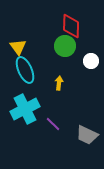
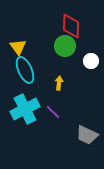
purple line: moved 12 px up
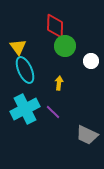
red diamond: moved 16 px left
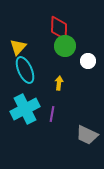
red diamond: moved 4 px right, 2 px down
yellow triangle: rotated 18 degrees clockwise
white circle: moved 3 px left
purple line: moved 1 px left, 2 px down; rotated 56 degrees clockwise
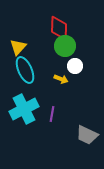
white circle: moved 13 px left, 5 px down
yellow arrow: moved 2 px right, 4 px up; rotated 104 degrees clockwise
cyan cross: moved 1 px left
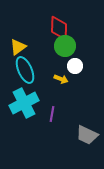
yellow triangle: rotated 12 degrees clockwise
cyan cross: moved 6 px up
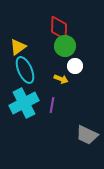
purple line: moved 9 px up
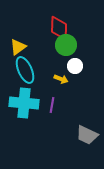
green circle: moved 1 px right, 1 px up
cyan cross: rotated 32 degrees clockwise
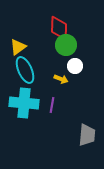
gray trapezoid: rotated 110 degrees counterclockwise
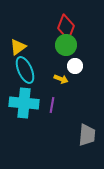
red diamond: moved 7 px right, 1 px up; rotated 20 degrees clockwise
